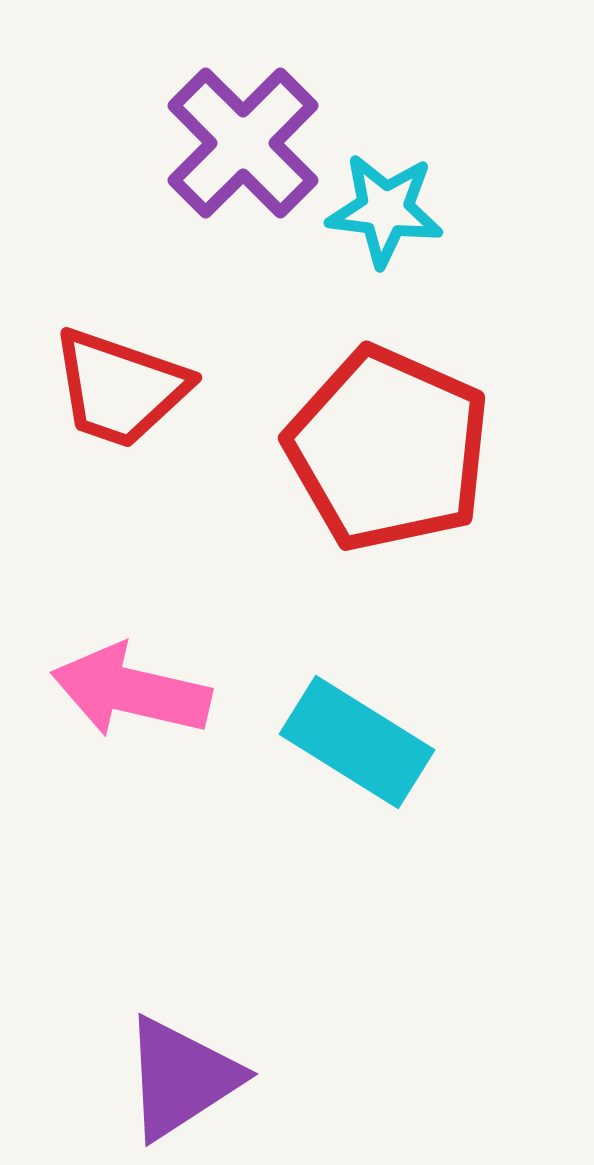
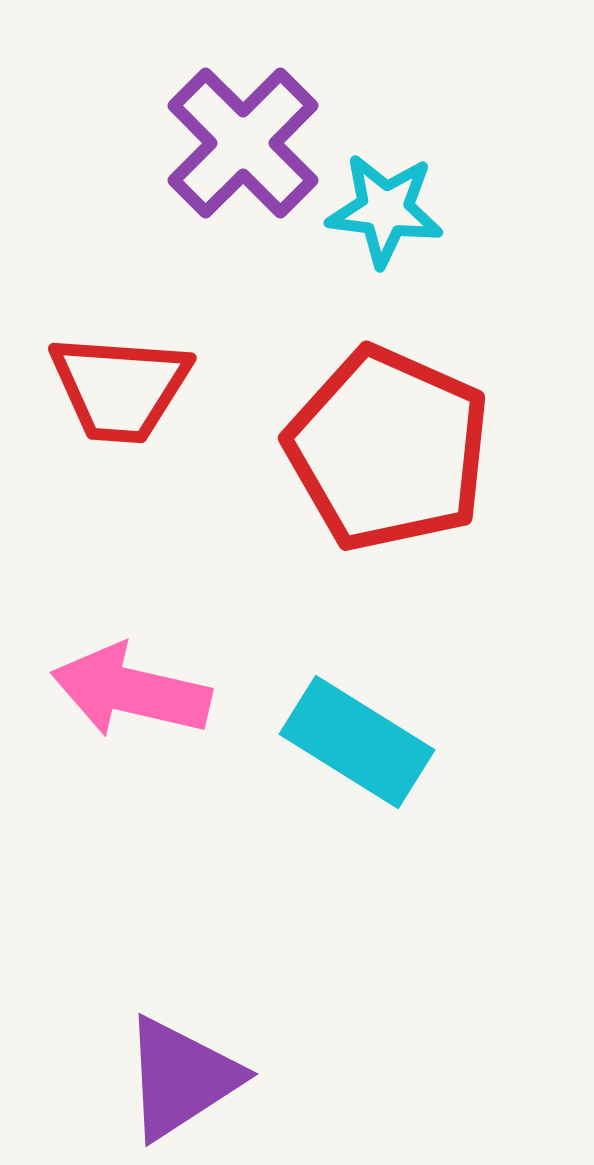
red trapezoid: rotated 15 degrees counterclockwise
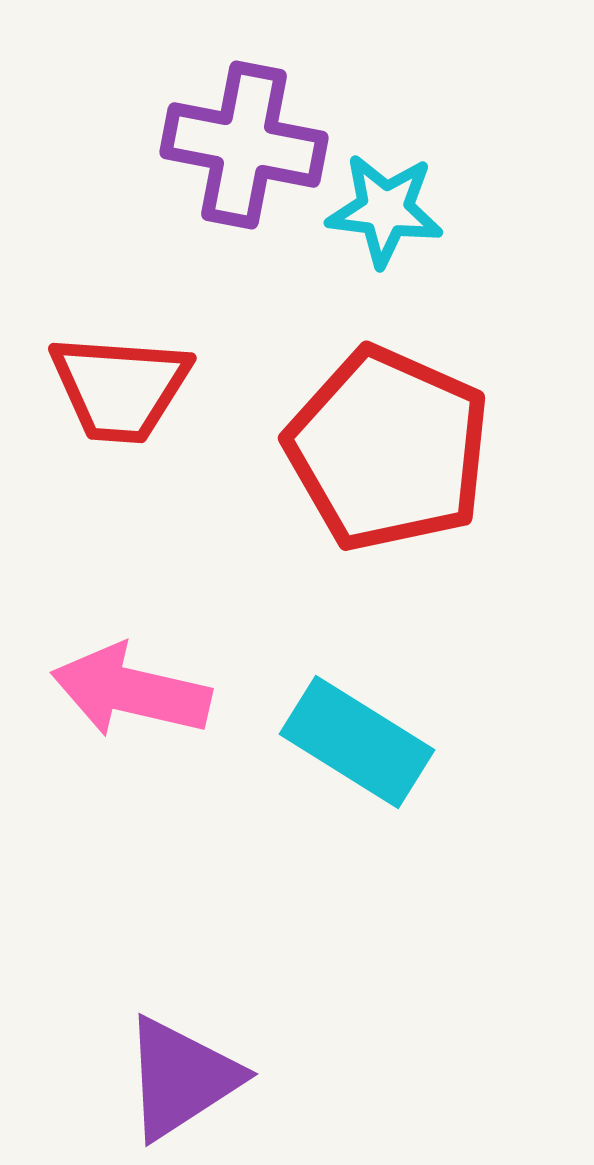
purple cross: moved 1 px right, 2 px down; rotated 34 degrees counterclockwise
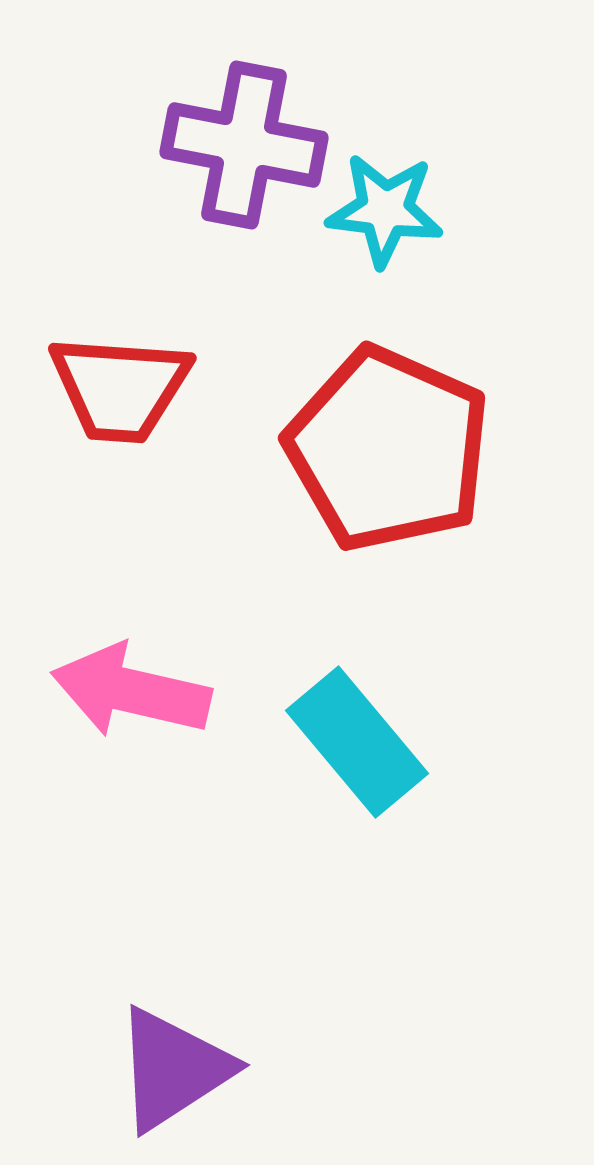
cyan rectangle: rotated 18 degrees clockwise
purple triangle: moved 8 px left, 9 px up
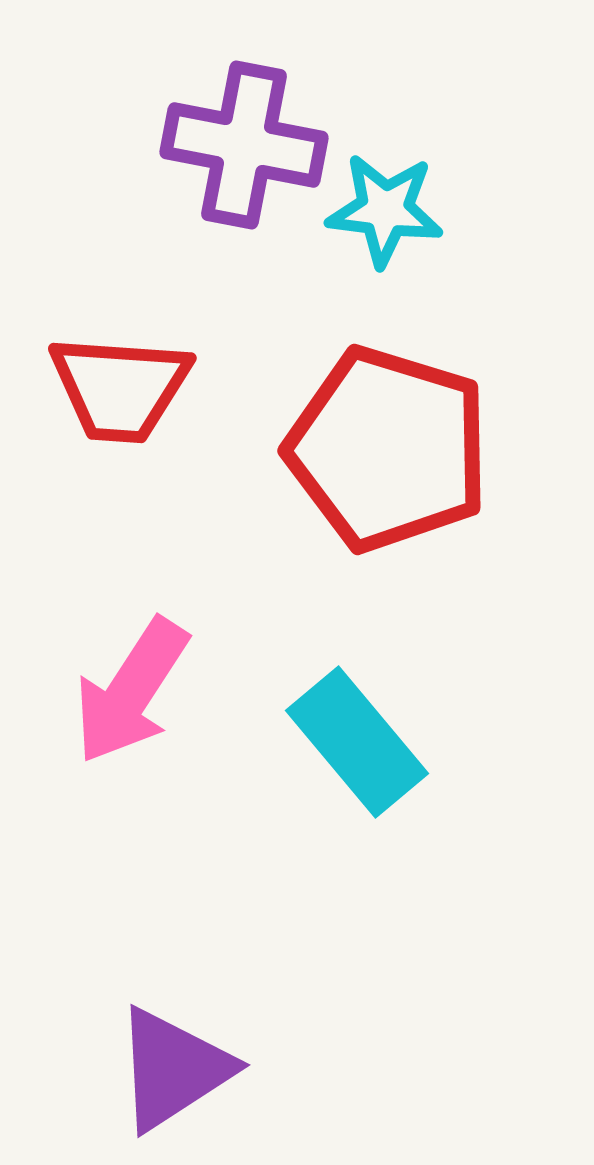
red pentagon: rotated 7 degrees counterclockwise
pink arrow: rotated 70 degrees counterclockwise
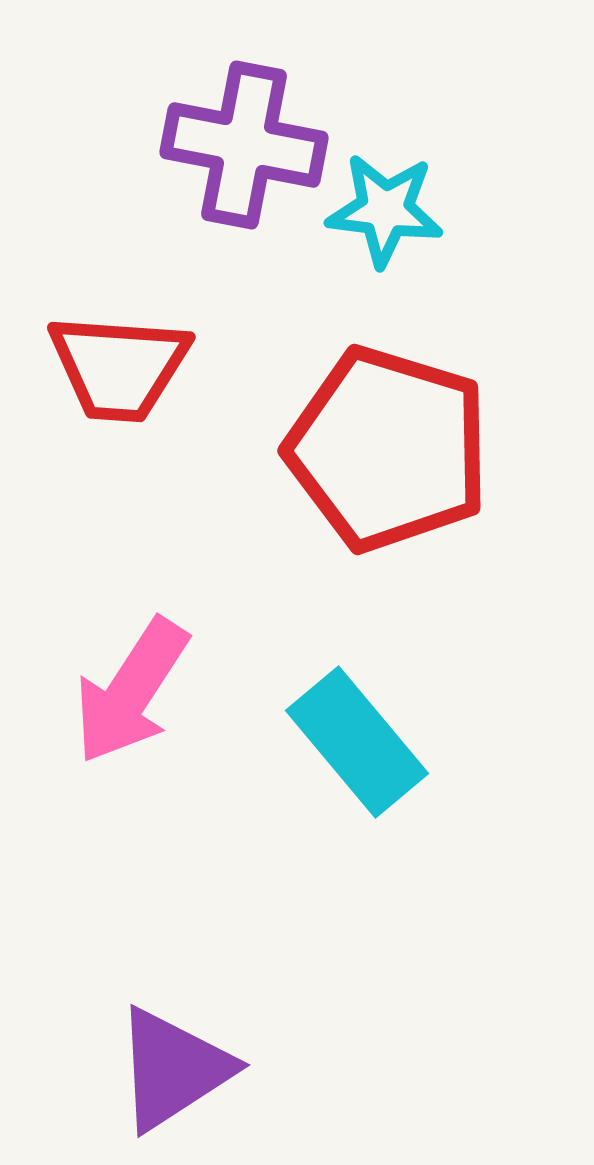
red trapezoid: moved 1 px left, 21 px up
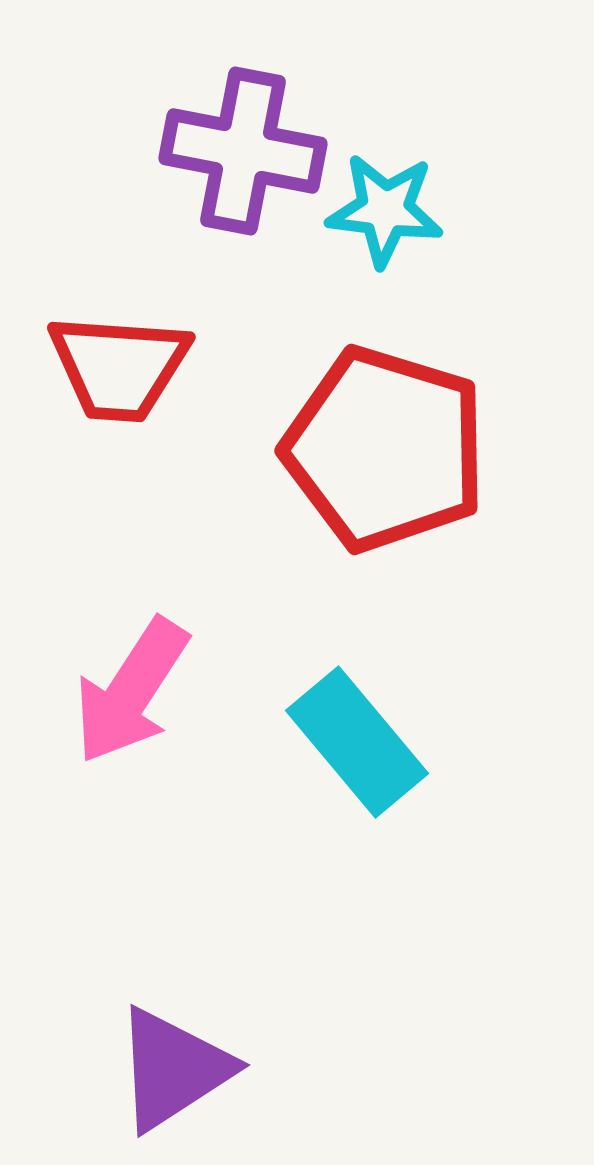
purple cross: moved 1 px left, 6 px down
red pentagon: moved 3 px left
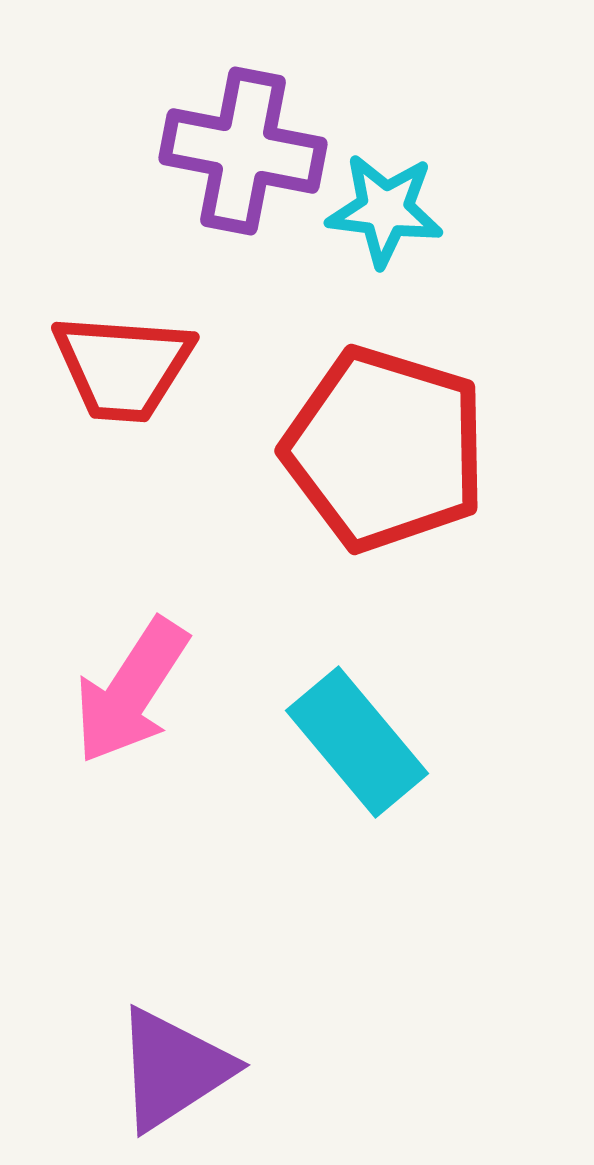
red trapezoid: moved 4 px right
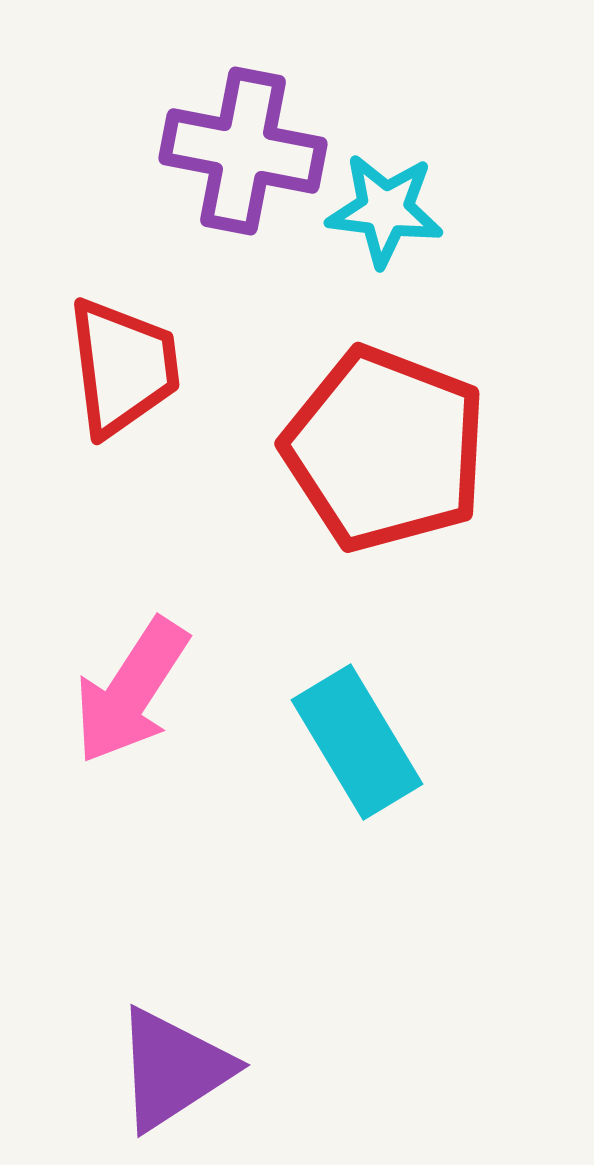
red trapezoid: rotated 101 degrees counterclockwise
red pentagon: rotated 4 degrees clockwise
cyan rectangle: rotated 9 degrees clockwise
